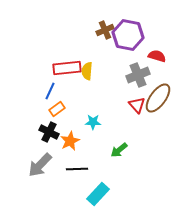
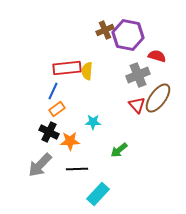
blue line: moved 3 px right
orange star: rotated 24 degrees clockwise
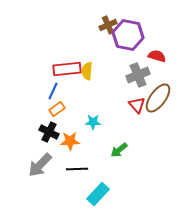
brown cross: moved 3 px right, 5 px up
red rectangle: moved 1 px down
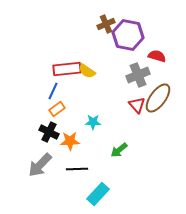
brown cross: moved 2 px left, 1 px up
yellow semicircle: rotated 60 degrees counterclockwise
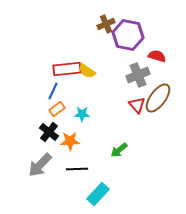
cyan star: moved 11 px left, 8 px up
black cross: rotated 12 degrees clockwise
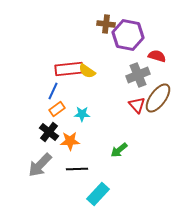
brown cross: rotated 30 degrees clockwise
red rectangle: moved 2 px right
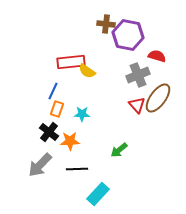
red rectangle: moved 2 px right, 7 px up
orange rectangle: rotated 35 degrees counterclockwise
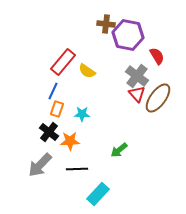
red semicircle: rotated 42 degrees clockwise
red rectangle: moved 8 px left; rotated 44 degrees counterclockwise
gray cross: moved 1 px left, 1 px down; rotated 30 degrees counterclockwise
red triangle: moved 11 px up
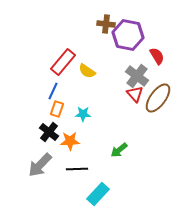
red triangle: moved 2 px left
cyan star: moved 1 px right
